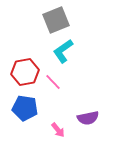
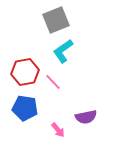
purple semicircle: moved 2 px left, 1 px up
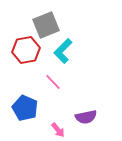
gray square: moved 10 px left, 5 px down
cyan L-shape: rotated 10 degrees counterclockwise
red hexagon: moved 1 px right, 22 px up
blue pentagon: rotated 15 degrees clockwise
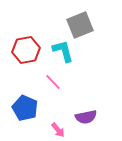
gray square: moved 34 px right
cyan L-shape: rotated 120 degrees clockwise
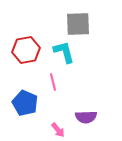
gray square: moved 2 px left, 1 px up; rotated 20 degrees clockwise
cyan L-shape: moved 1 px right, 1 px down
pink line: rotated 30 degrees clockwise
blue pentagon: moved 5 px up
purple semicircle: rotated 10 degrees clockwise
